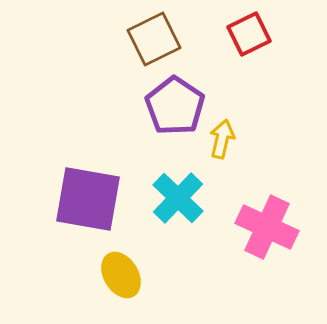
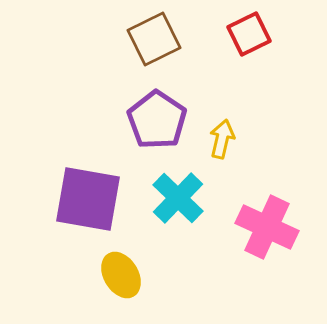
purple pentagon: moved 18 px left, 14 px down
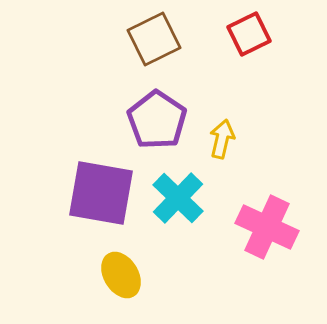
purple square: moved 13 px right, 6 px up
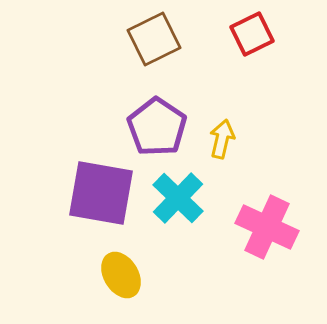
red square: moved 3 px right
purple pentagon: moved 7 px down
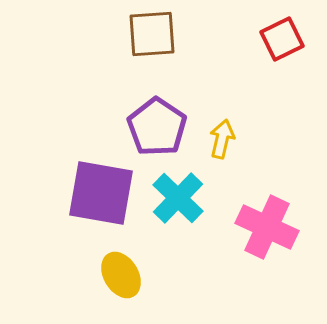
red square: moved 30 px right, 5 px down
brown square: moved 2 px left, 5 px up; rotated 22 degrees clockwise
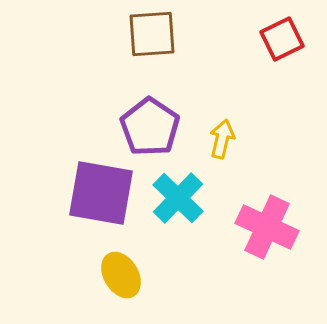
purple pentagon: moved 7 px left
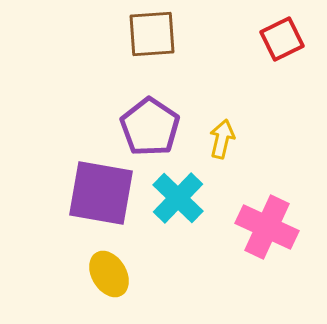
yellow ellipse: moved 12 px left, 1 px up
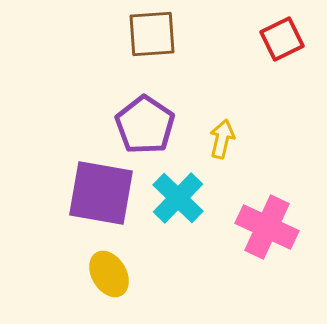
purple pentagon: moved 5 px left, 2 px up
